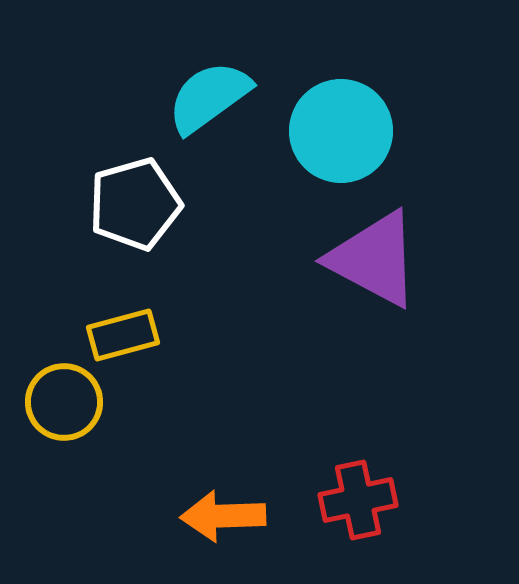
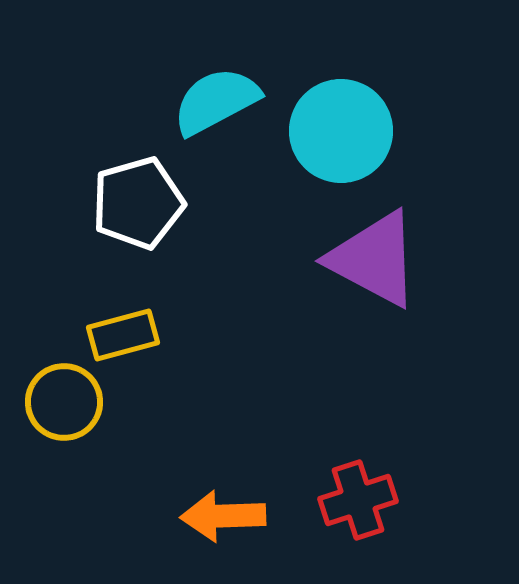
cyan semicircle: moved 7 px right, 4 px down; rotated 8 degrees clockwise
white pentagon: moved 3 px right, 1 px up
red cross: rotated 6 degrees counterclockwise
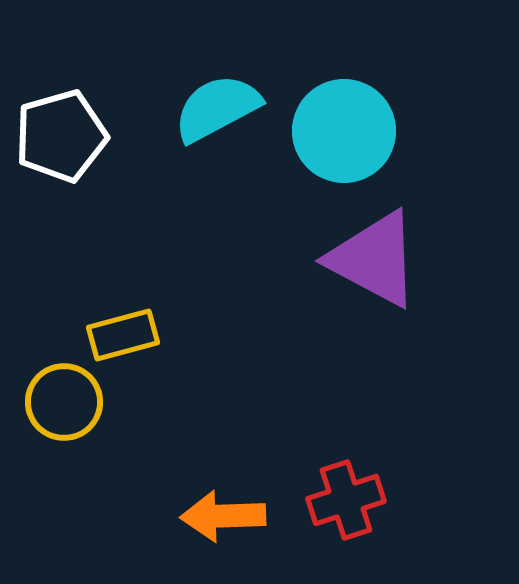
cyan semicircle: moved 1 px right, 7 px down
cyan circle: moved 3 px right
white pentagon: moved 77 px left, 67 px up
red cross: moved 12 px left
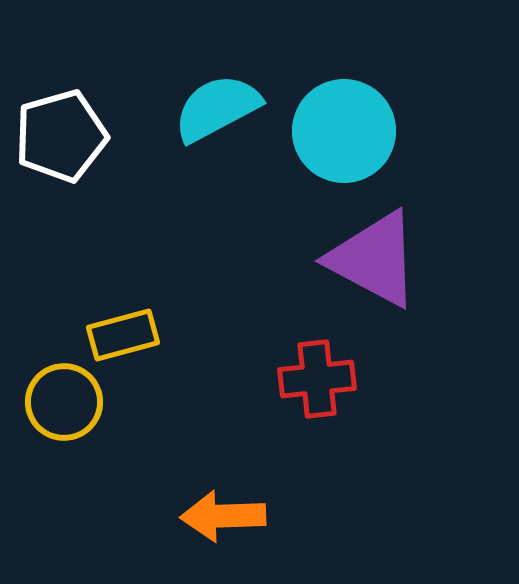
red cross: moved 29 px left, 121 px up; rotated 12 degrees clockwise
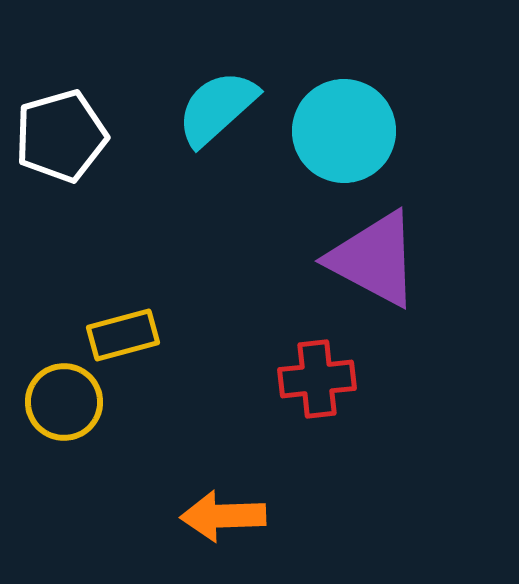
cyan semicircle: rotated 14 degrees counterclockwise
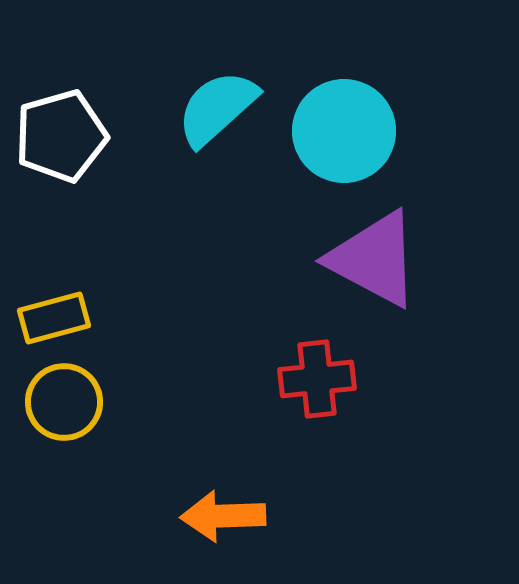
yellow rectangle: moved 69 px left, 17 px up
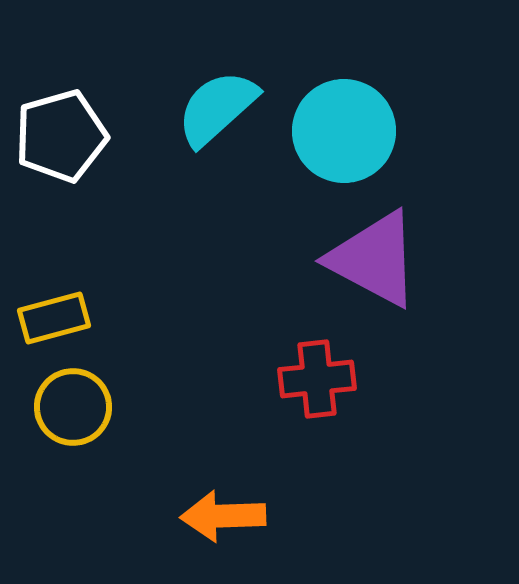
yellow circle: moved 9 px right, 5 px down
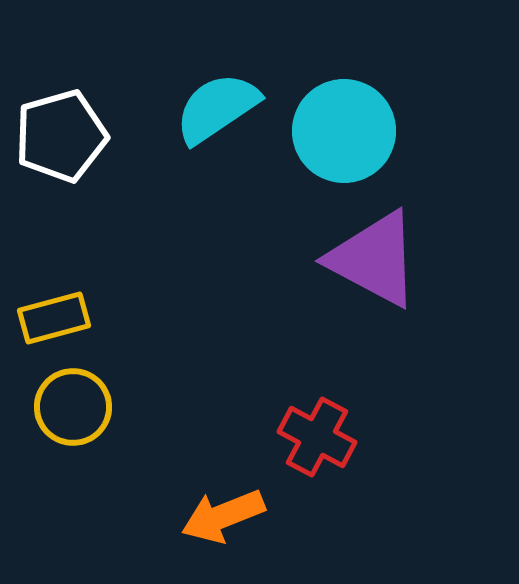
cyan semicircle: rotated 8 degrees clockwise
red cross: moved 58 px down; rotated 34 degrees clockwise
orange arrow: rotated 20 degrees counterclockwise
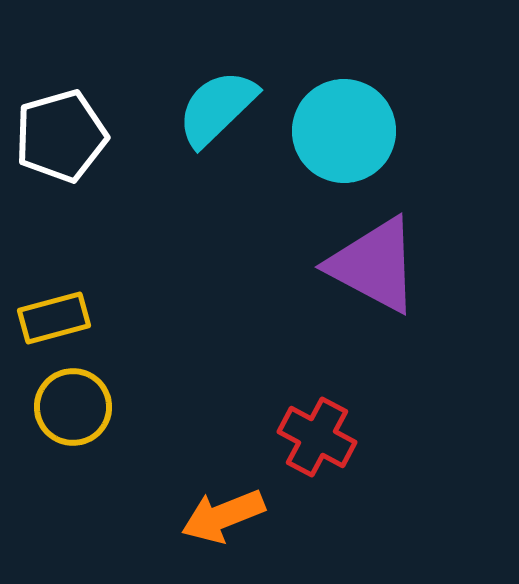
cyan semicircle: rotated 10 degrees counterclockwise
purple triangle: moved 6 px down
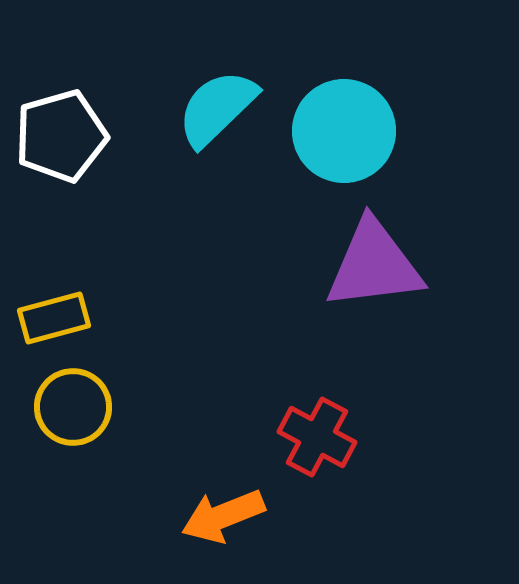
purple triangle: rotated 35 degrees counterclockwise
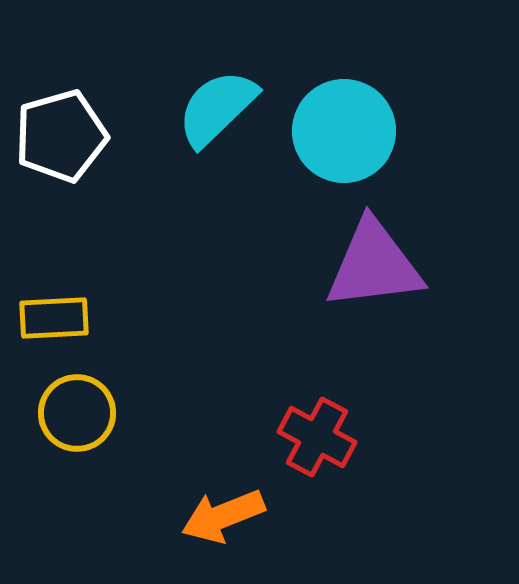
yellow rectangle: rotated 12 degrees clockwise
yellow circle: moved 4 px right, 6 px down
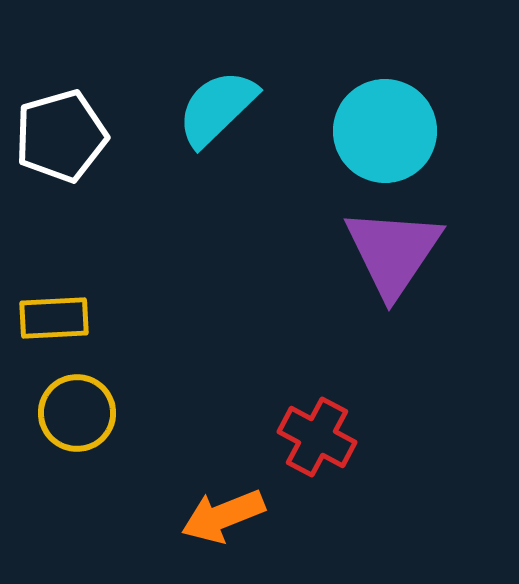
cyan circle: moved 41 px right
purple triangle: moved 19 px right, 13 px up; rotated 49 degrees counterclockwise
